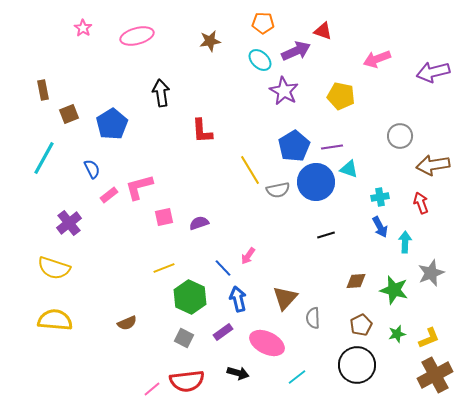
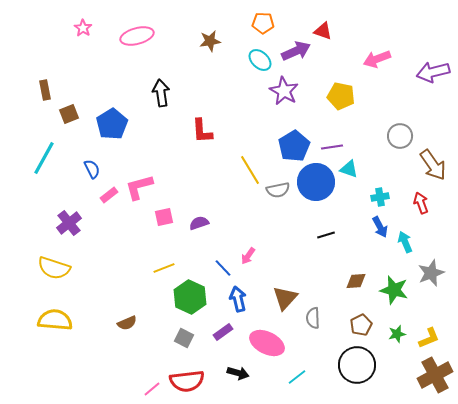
brown rectangle at (43, 90): moved 2 px right
brown arrow at (433, 165): rotated 116 degrees counterclockwise
cyan arrow at (405, 242): rotated 25 degrees counterclockwise
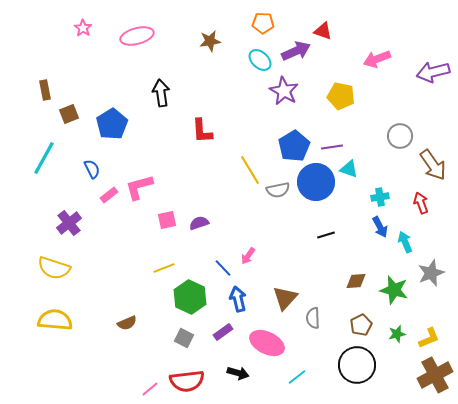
pink square at (164, 217): moved 3 px right, 3 px down
pink line at (152, 389): moved 2 px left
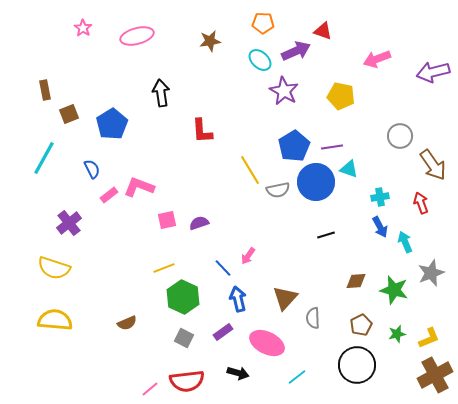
pink L-shape at (139, 187): rotated 36 degrees clockwise
green hexagon at (190, 297): moved 7 px left
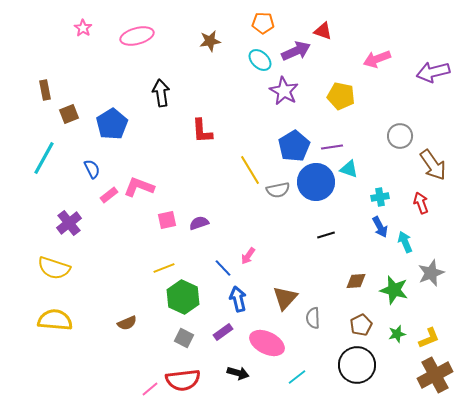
red semicircle at (187, 381): moved 4 px left, 1 px up
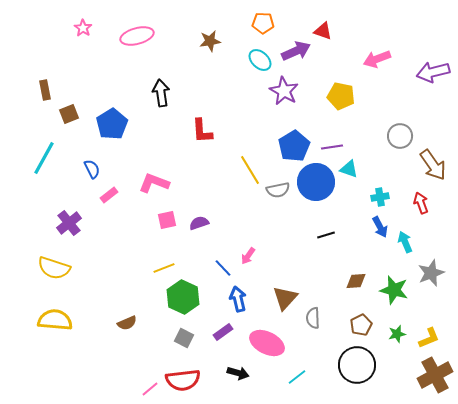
pink L-shape at (139, 187): moved 15 px right, 4 px up
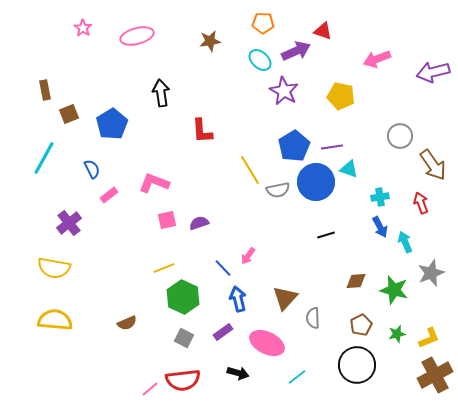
yellow semicircle at (54, 268): rotated 8 degrees counterclockwise
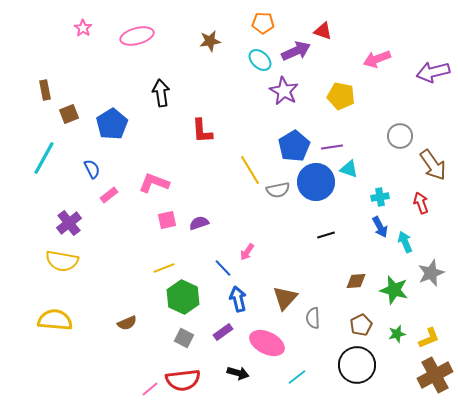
pink arrow at (248, 256): moved 1 px left, 4 px up
yellow semicircle at (54, 268): moved 8 px right, 7 px up
